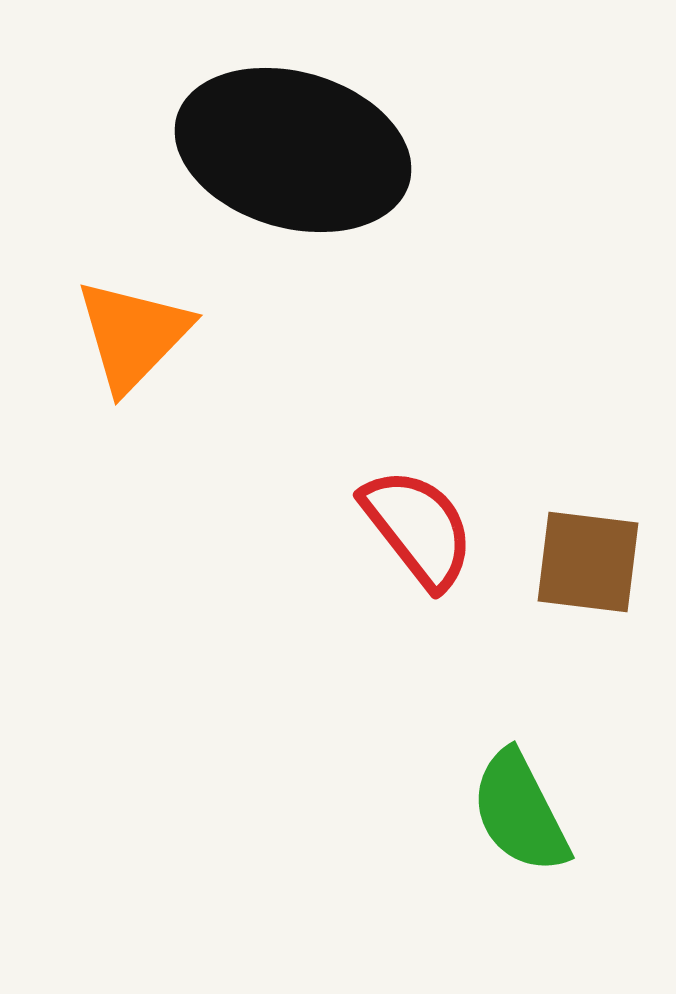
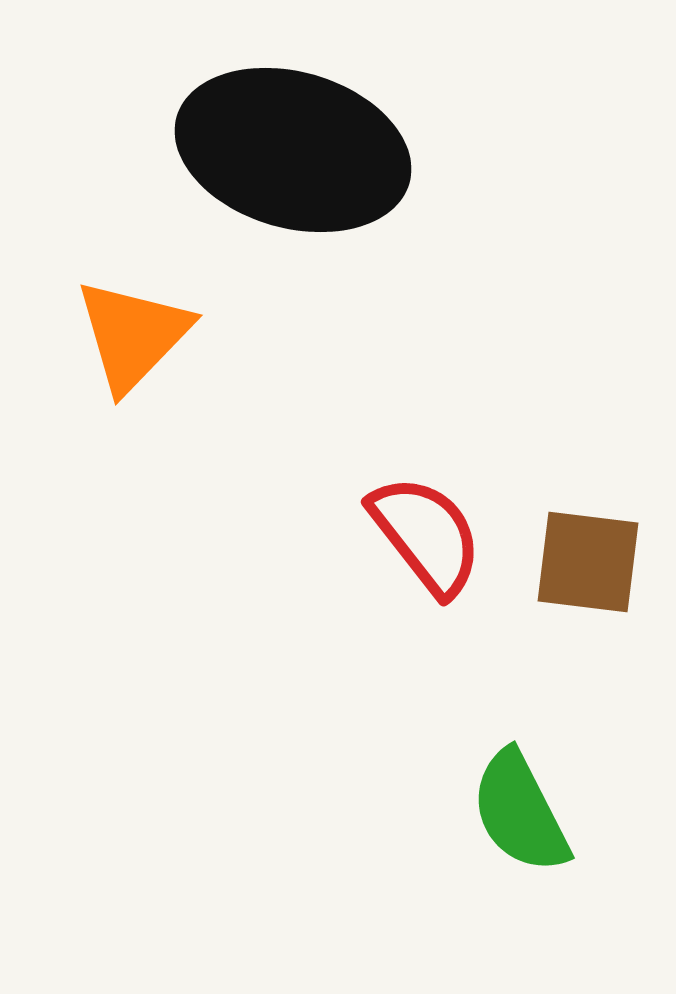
red semicircle: moved 8 px right, 7 px down
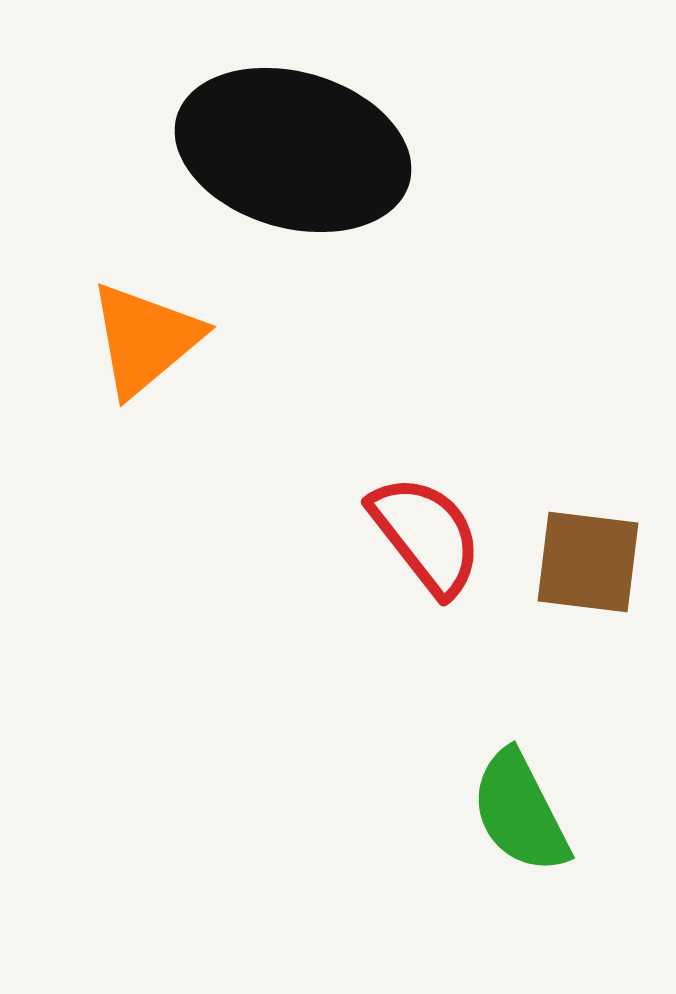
orange triangle: moved 12 px right, 4 px down; rotated 6 degrees clockwise
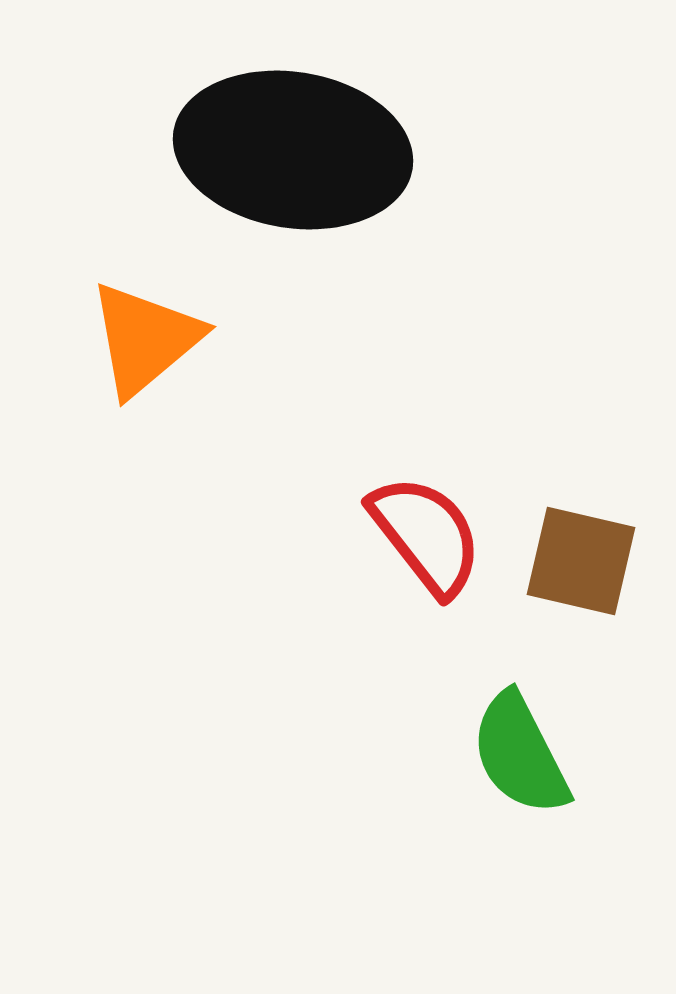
black ellipse: rotated 7 degrees counterclockwise
brown square: moved 7 px left, 1 px up; rotated 6 degrees clockwise
green semicircle: moved 58 px up
